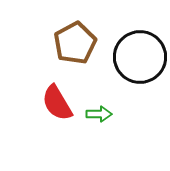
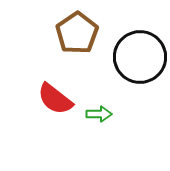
brown pentagon: moved 2 px right, 10 px up; rotated 6 degrees counterclockwise
red semicircle: moved 2 px left, 4 px up; rotated 21 degrees counterclockwise
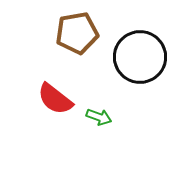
brown pentagon: rotated 24 degrees clockwise
green arrow: moved 3 px down; rotated 20 degrees clockwise
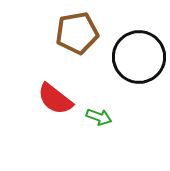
black circle: moved 1 px left
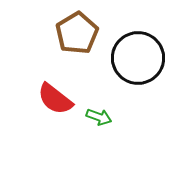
brown pentagon: rotated 21 degrees counterclockwise
black circle: moved 1 px left, 1 px down
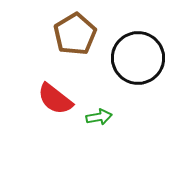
brown pentagon: moved 2 px left, 1 px down
green arrow: rotated 30 degrees counterclockwise
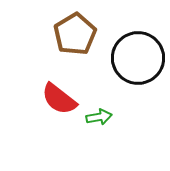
red semicircle: moved 4 px right
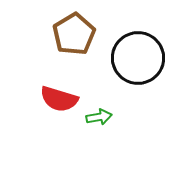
brown pentagon: moved 1 px left
red semicircle: rotated 21 degrees counterclockwise
